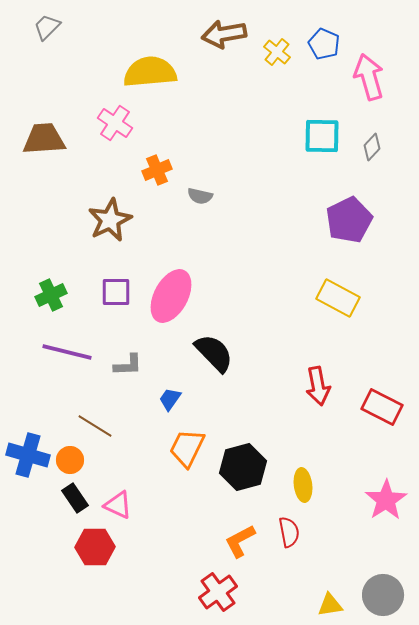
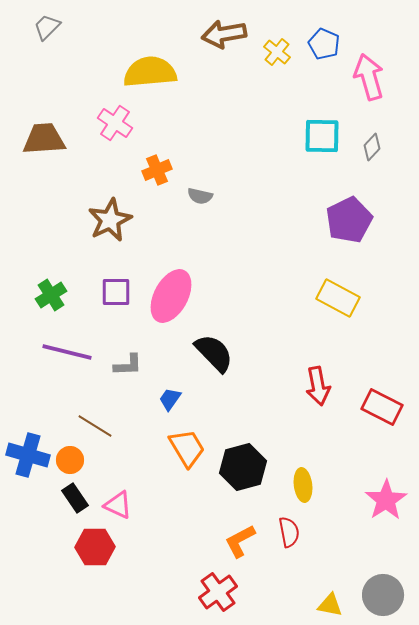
green cross: rotated 8 degrees counterclockwise
orange trapezoid: rotated 123 degrees clockwise
yellow triangle: rotated 20 degrees clockwise
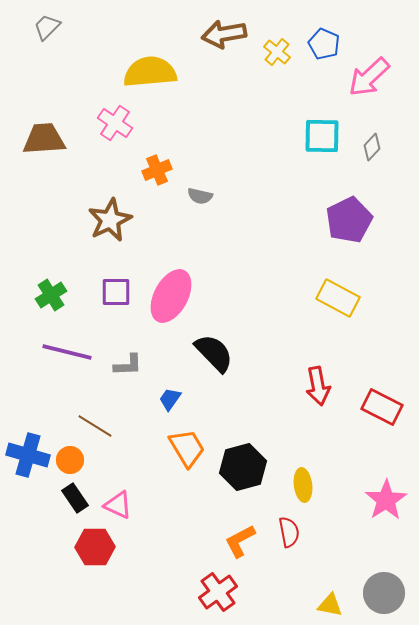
pink arrow: rotated 117 degrees counterclockwise
gray circle: moved 1 px right, 2 px up
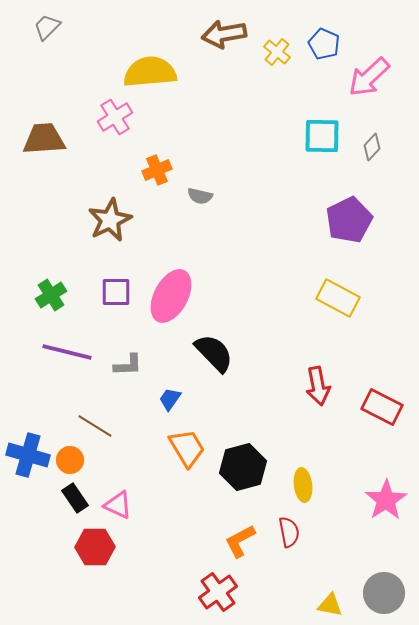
pink cross: moved 6 px up; rotated 24 degrees clockwise
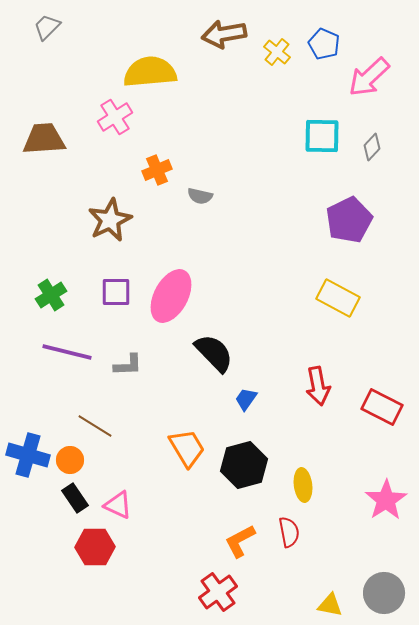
blue trapezoid: moved 76 px right
black hexagon: moved 1 px right, 2 px up
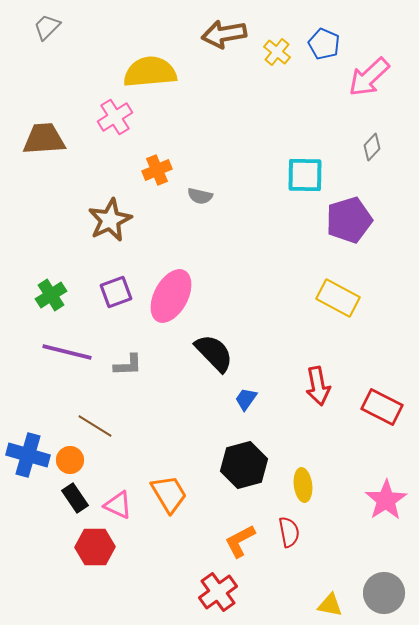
cyan square: moved 17 px left, 39 px down
purple pentagon: rotated 9 degrees clockwise
purple square: rotated 20 degrees counterclockwise
orange trapezoid: moved 18 px left, 46 px down
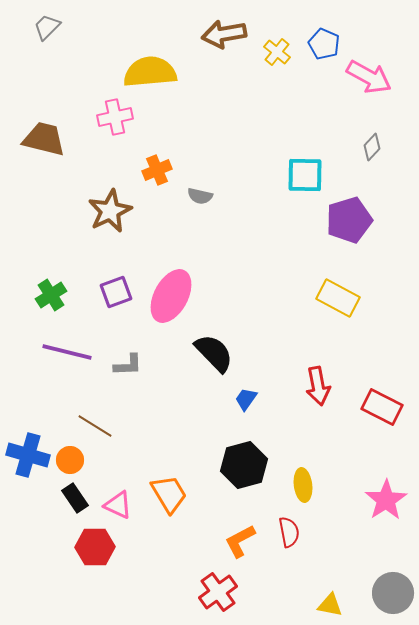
pink arrow: rotated 108 degrees counterclockwise
pink cross: rotated 20 degrees clockwise
brown trapezoid: rotated 18 degrees clockwise
brown star: moved 9 px up
gray circle: moved 9 px right
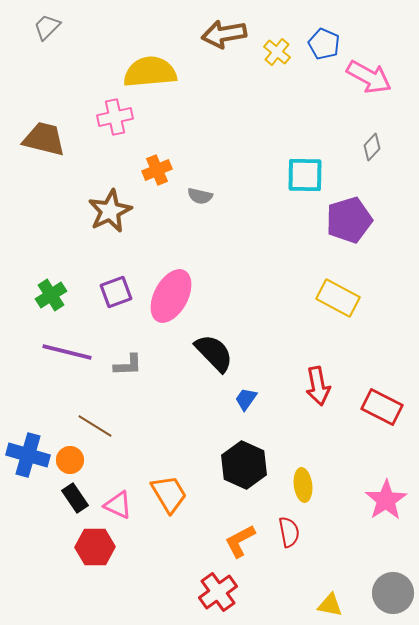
black hexagon: rotated 21 degrees counterclockwise
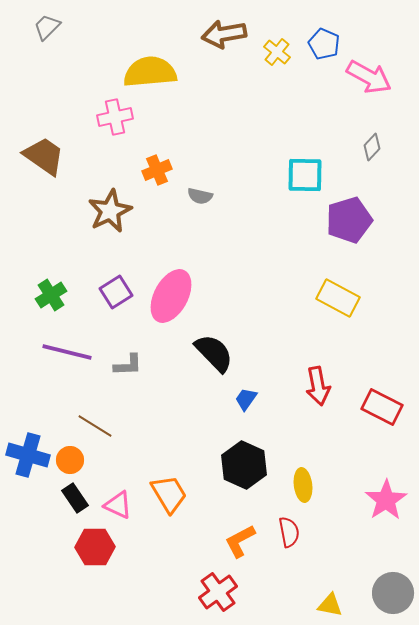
brown trapezoid: moved 17 px down; rotated 21 degrees clockwise
purple square: rotated 12 degrees counterclockwise
